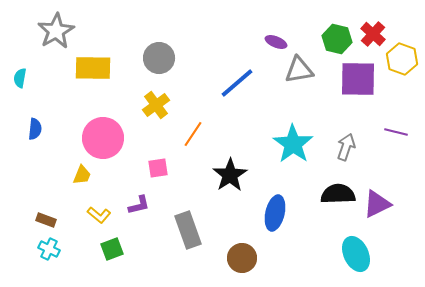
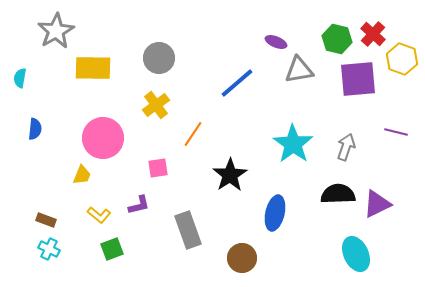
purple square: rotated 6 degrees counterclockwise
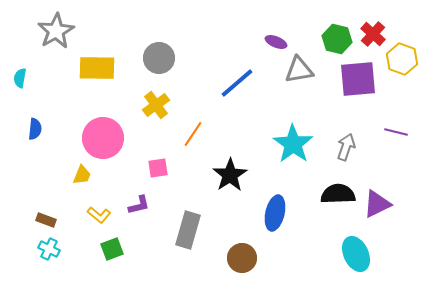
yellow rectangle: moved 4 px right
gray rectangle: rotated 36 degrees clockwise
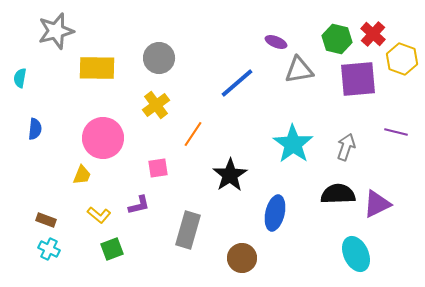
gray star: rotated 15 degrees clockwise
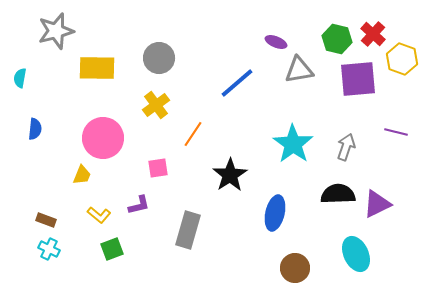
brown circle: moved 53 px right, 10 px down
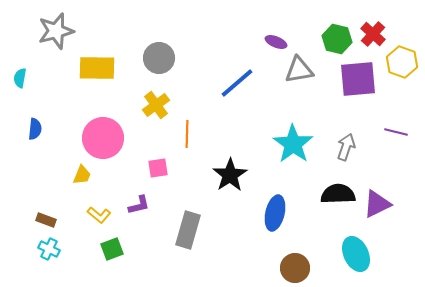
yellow hexagon: moved 3 px down
orange line: moved 6 px left; rotated 32 degrees counterclockwise
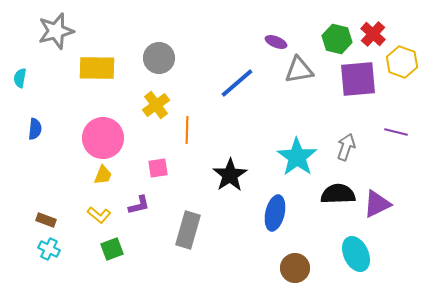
orange line: moved 4 px up
cyan star: moved 4 px right, 13 px down
yellow trapezoid: moved 21 px right
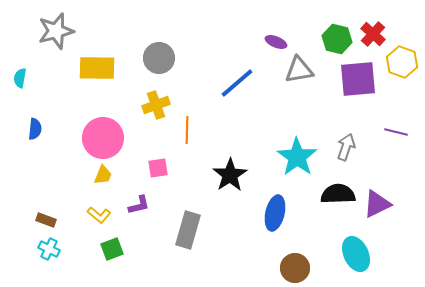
yellow cross: rotated 16 degrees clockwise
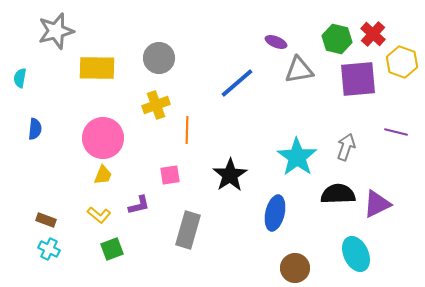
pink square: moved 12 px right, 7 px down
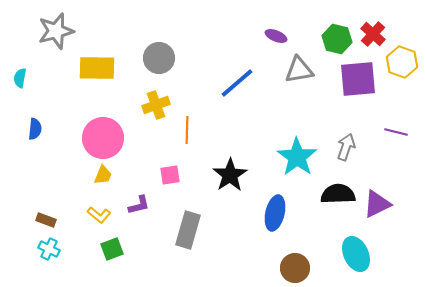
purple ellipse: moved 6 px up
